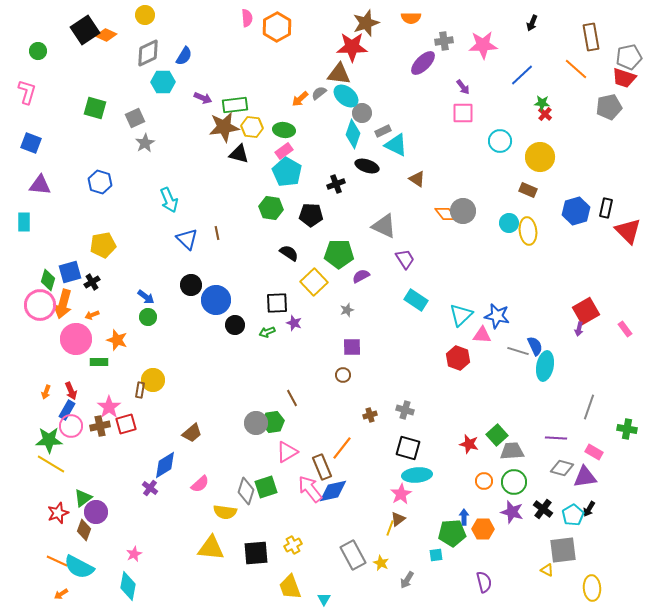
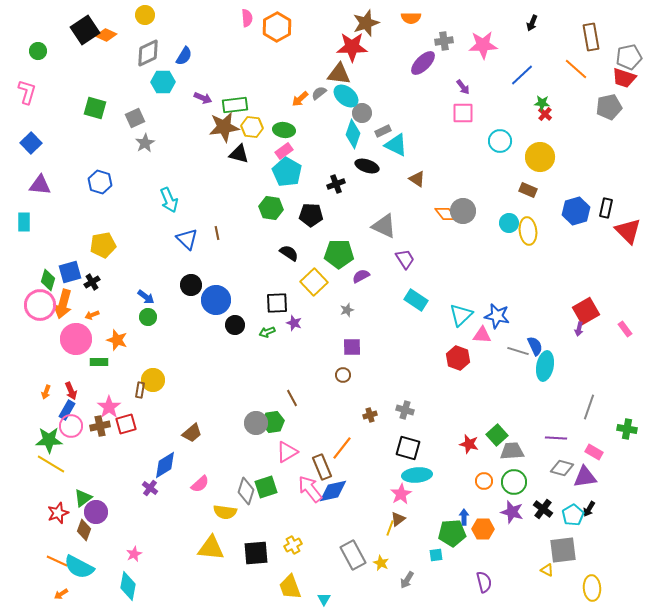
blue square at (31, 143): rotated 25 degrees clockwise
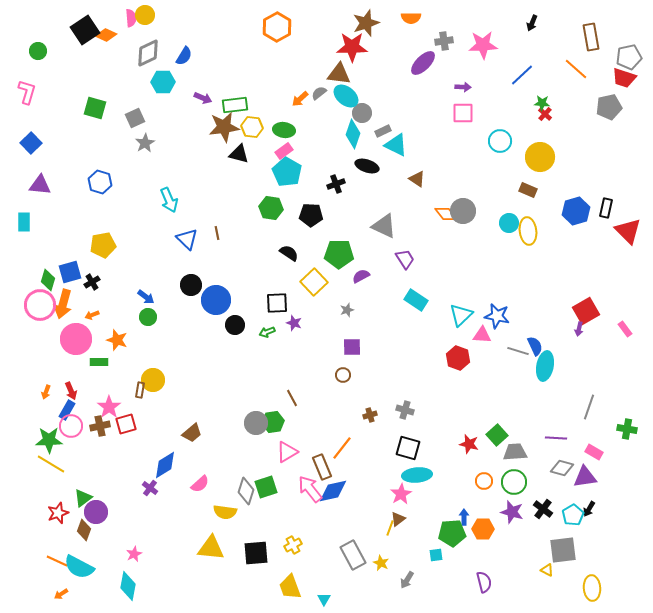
pink semicircle at (247, 18): moved 116 px left
purple arrow at (463, 87): rotated 49 degrees counterclockwise
gray trapezoid at (512, 451): moved 3 px right, 1 px down
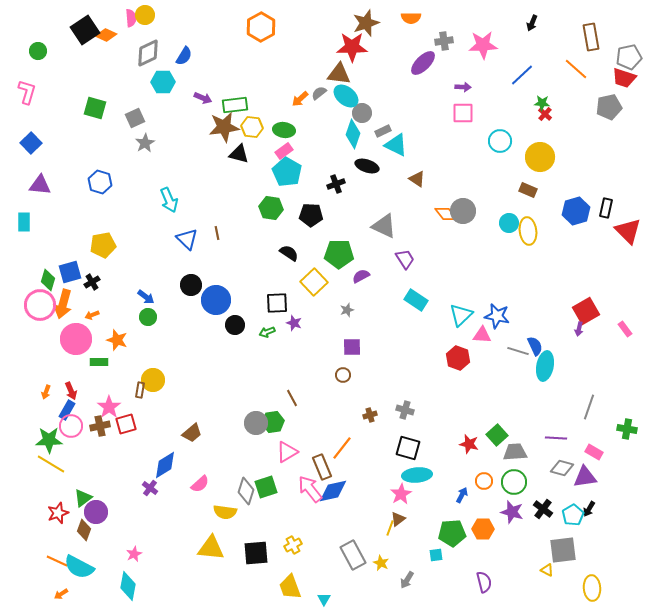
orange hexagon at (277, 27): moved 16 px left
blue arrow at (464, 517): moved 2 px left, 22 px up; rotated 28 degrees clockwise
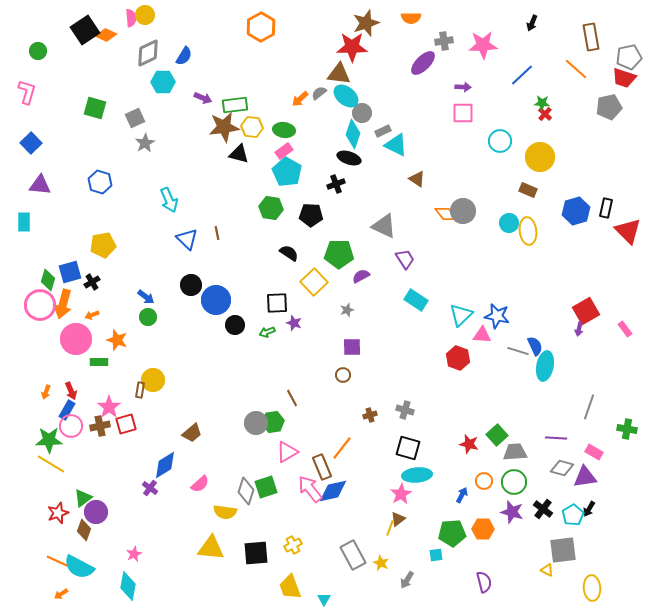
black ellipse at (367, 166): moved 18 px left, 8 px up
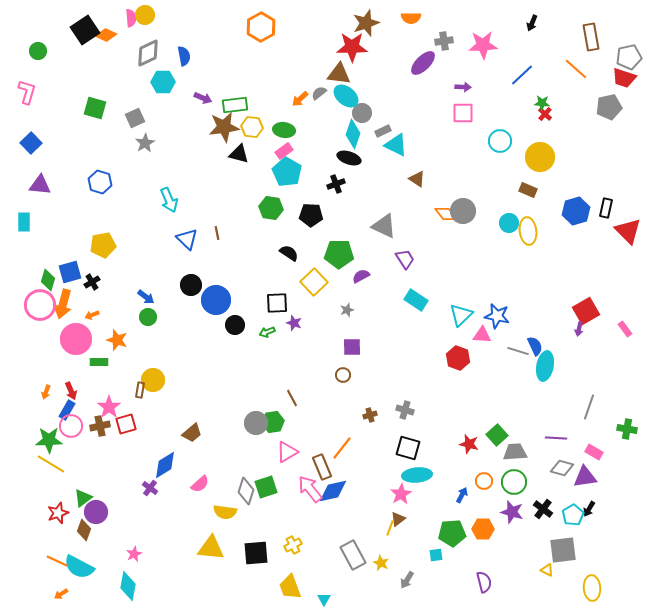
blue semicircle at (184, 56): rotated 42 degrees counterclockwise
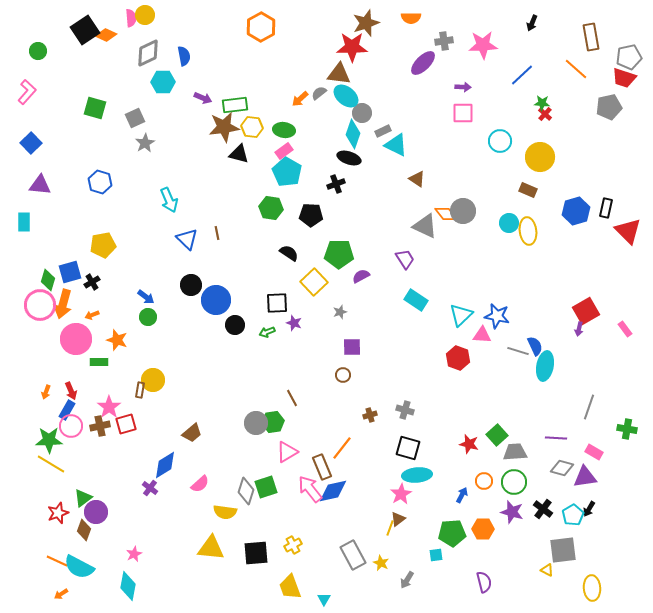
pink L-shape at (27, 92): rotated 25 degrees clockwise
gray triangle at (384, 226): moved 41 px right
gray star at (347, 310): moved 7 px left, 2 px down
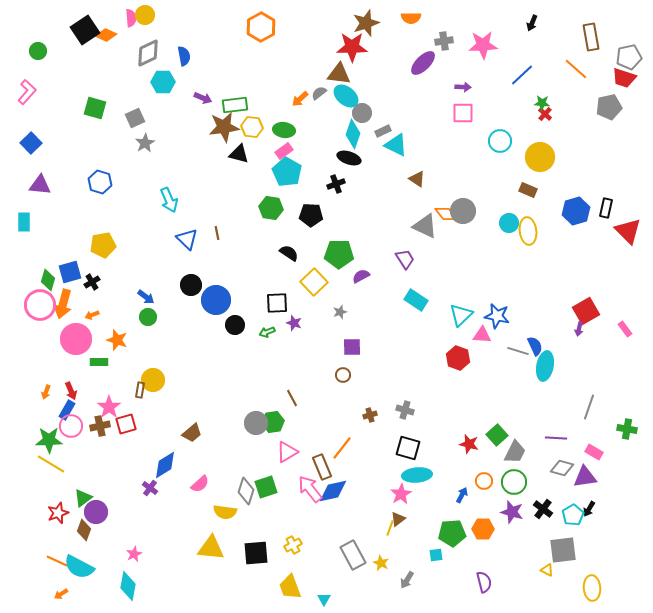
gray trapezoid at (515, 452): rotated 120 degrees clockwise
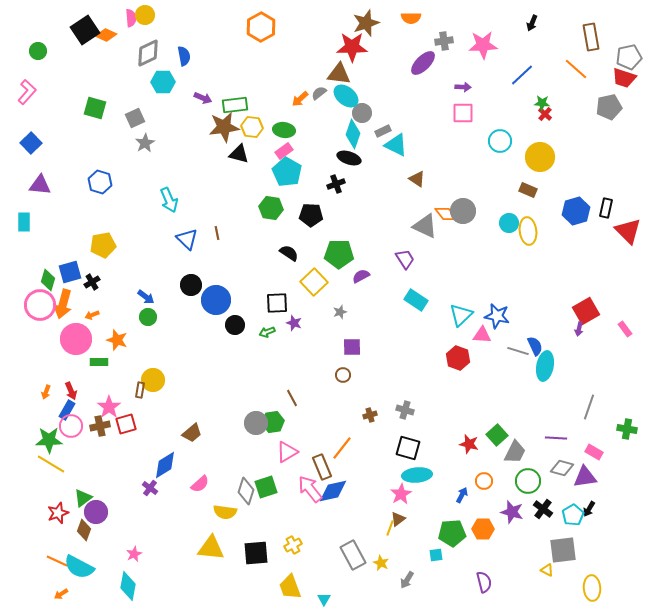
green circle at (514, 482): moved 14 px right, 1 px up
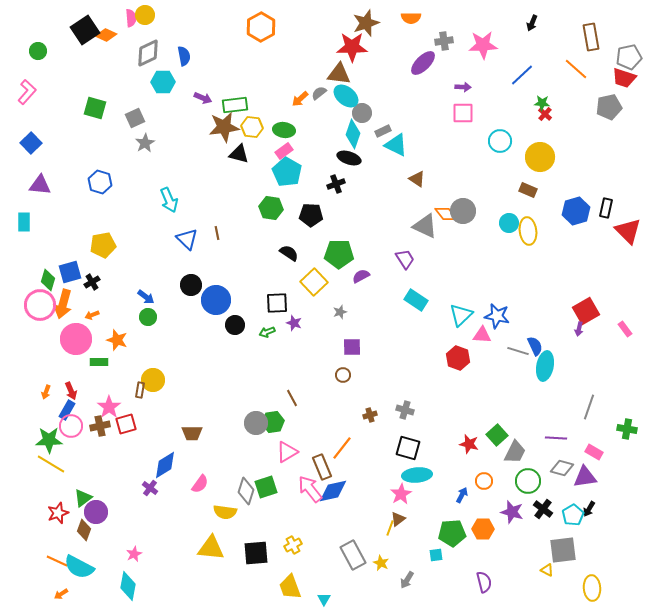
brown trapezoid at (192, 433): rotated 40 degrees clockwise
pink semicircle at (200, 484): rotated 12 degrees counterclockwise
